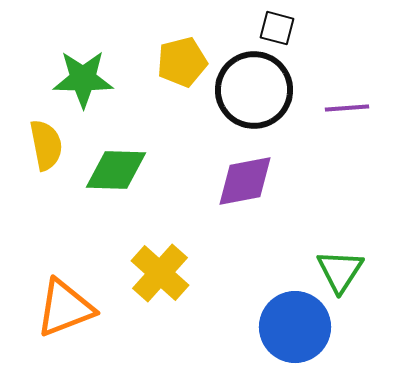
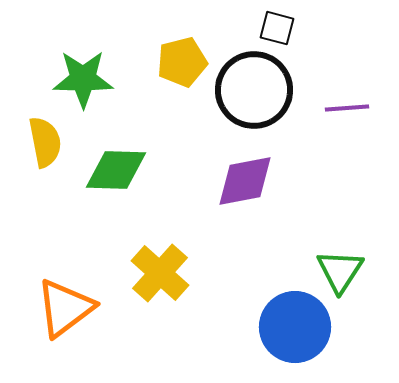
yellow semicircle: moved 1 px left, 3 px up
orange triangle: rotated 16 degrees counterclockwise
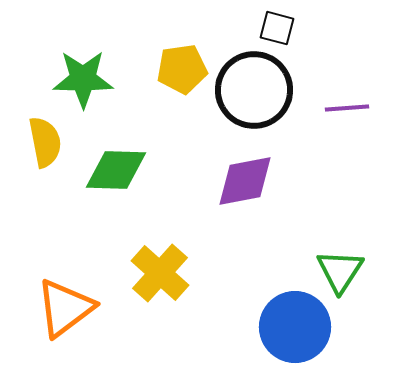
yellow pentagon: moved 7 px down; rotated 6 degrees clockwise
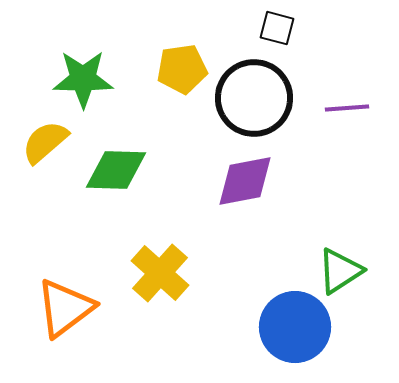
black circle: moved 8 px down
yellow semicircle: rotated 120 degrees counterclockwise
green triangle: rotated 24 degrees clockwise
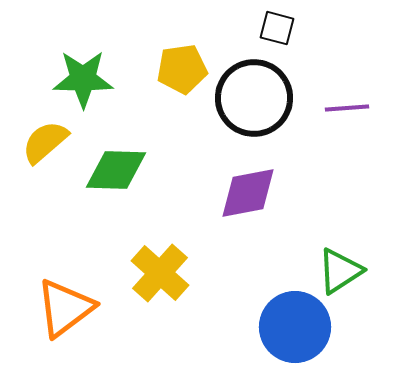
purple diamond: moved 3 px right, 12 px down
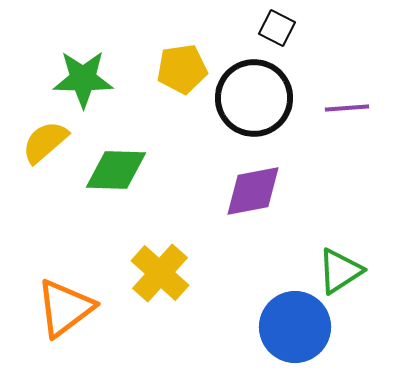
black square: rotated 12 degrees clockwise
purple diamond: moved 5 px right, 2 px up
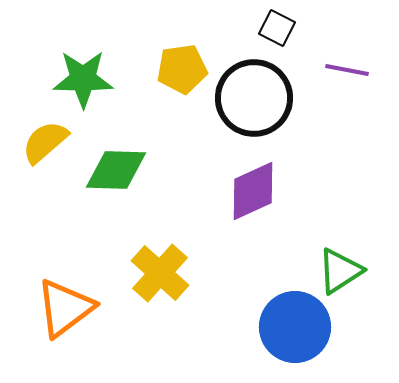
purple line: moved 38 px up; rotated 15 degrees clockwise
purple diamond: rotated 14 degrees counterclockwise
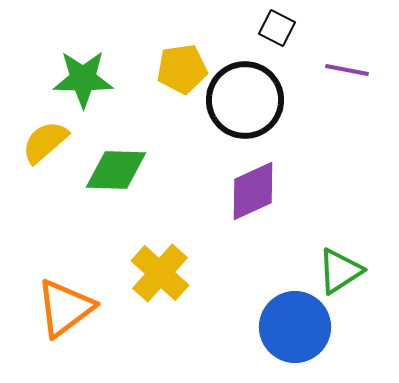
black circle: moved 9 px left, 2 px down
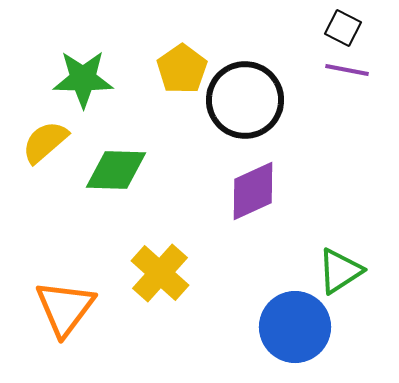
black square: moved 66 px right
yellow pentagon: rotated 27 degrees counterclockwise
orange triangle: rotated 16 degrees counterclockwise
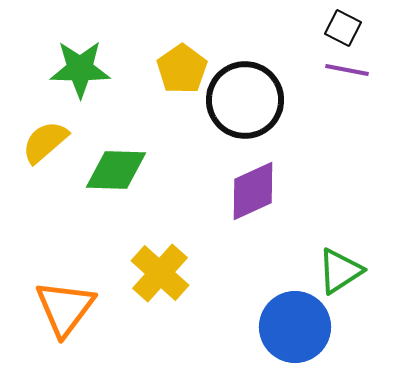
green star: moved 3 px left, 10 px up
